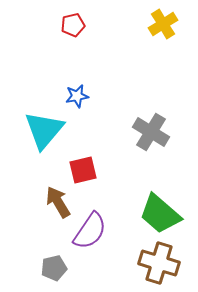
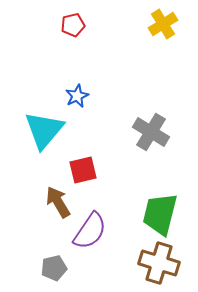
blue star: rotated 15 degrees counterclockwise
green trapezoid: rotated 63 degrees clockwise
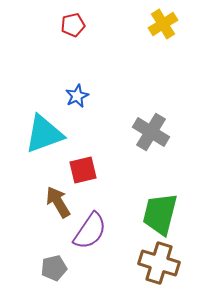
cyan triangle: moved 4 px down; rotated 30 degrees clockwise
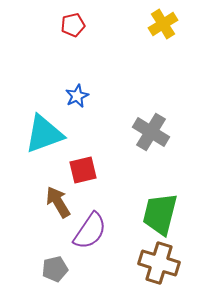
gray pentagon: moved 1 px right, 1 px down
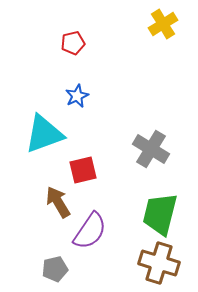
red pentagon: moved 18 px down
gray cross: moved 17 px down
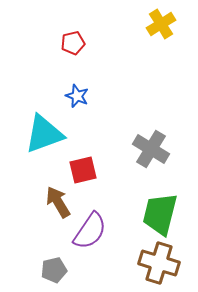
yellow cross: moved 2 px left
blue star: rotated 25 degrees counterclockwise
gray pentagon: moved 1 px left, 1 px down
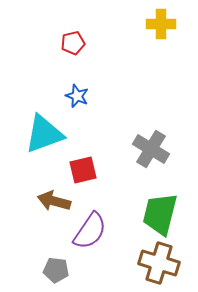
yellow cross: rotated 32 degrees clockwise
brown arrow: moved 4 px left, 1 px up; rotated 44 degrees counterclockwise
gray pentagon: moved 2 px right; rotated 20 degrees clockwise
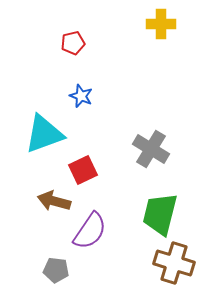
blue star: moved 4 px right
red square: rotated 12 degrees counterclockwise
brown cross: moved 15 px right
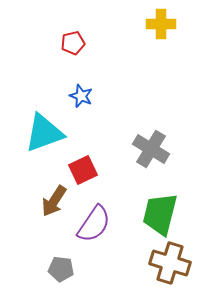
cyan triangle: moved 1 px up
brown arrow: rotated 72 degrees counterclockwise
purple semicircle: moved 4 px right, 7 px up
brown cross: moved 4 px left
gray pentagon: moved 5 px right, 1 px up
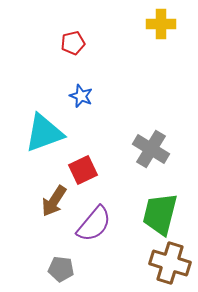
purple semicircle: rotated 6 degrees clockwise
